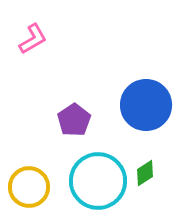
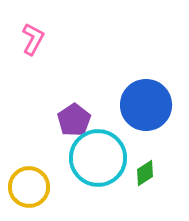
pink L-shape: rotated 32 degrees counterclockwise
cyan circle: moved 23 px up
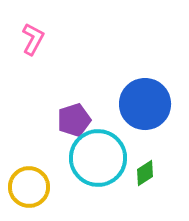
blue circle: moved 1 px left, 1 px up
purple pentagon: rotated 16 degrees clockwise
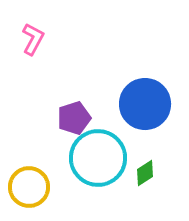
purple pentagon: moved 2 px up
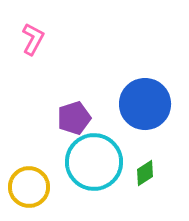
cyan circle: moved 4 px left, 4 px down
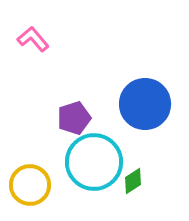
pink L-shape: rotated 68 degrees counterclockwise
green diamond: moved 12 px left, 8 px down
yellow circle: moved 1 px right, 2 px up
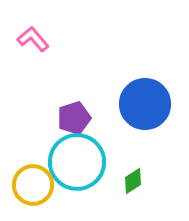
cyan circle: moved 17 px left
yellow circle: moved 3 px right
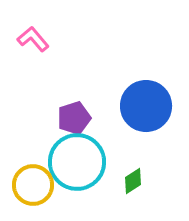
blue circle: moved 1 px right, 2 px down
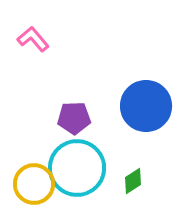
purple pentagon: rotated 16 degrees clockwise
cyan circle: moved 6 px down
yellow circle: moved 1 px right, 1 px up
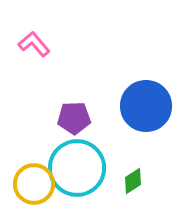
pink L-shape: moved 1 px right, 5 px down
